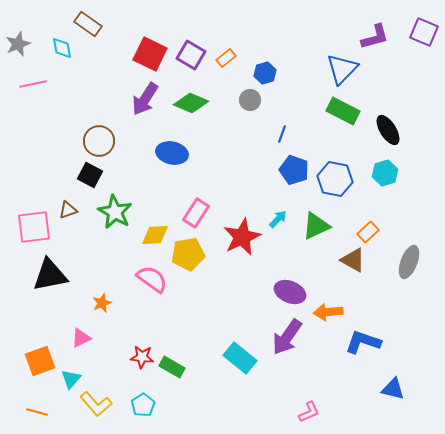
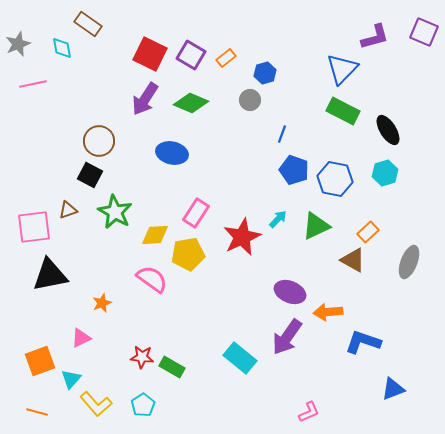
blue triangle at (393, 389): rotated 35 degrees counterclockwise
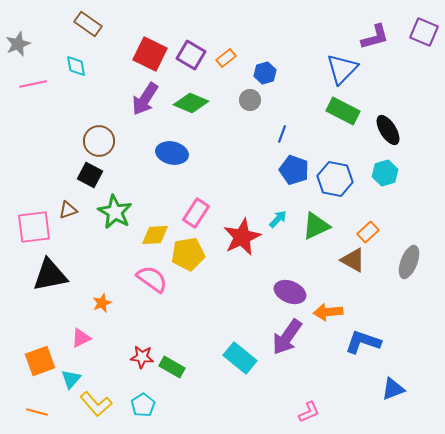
cyan diamond at (62, 48): moved 14 px right, 18 px down
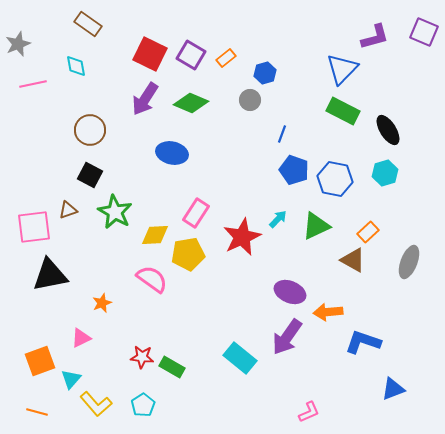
brown circle at (99, 141): moved 9 px left, 11 px up
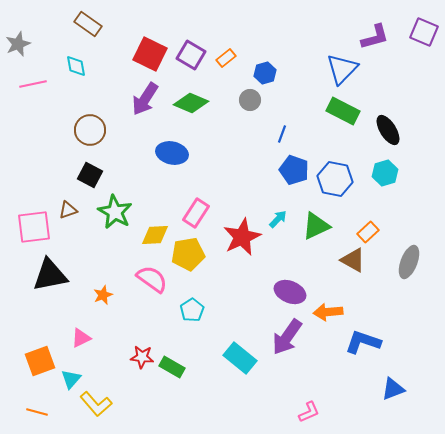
orange star at (102, 303): moved 1 px right, 8 px up
cyan pentagon at (143, 405): moved 49 px right, 95 px up
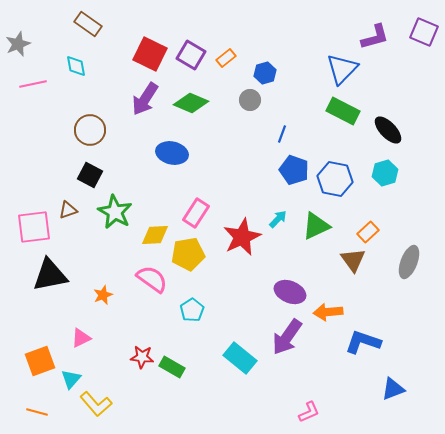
black ellipse at (388, 130): rotated 12 degrees counterclockwise
brown triangle at (353, 260): rotated 24 degrees clockwise
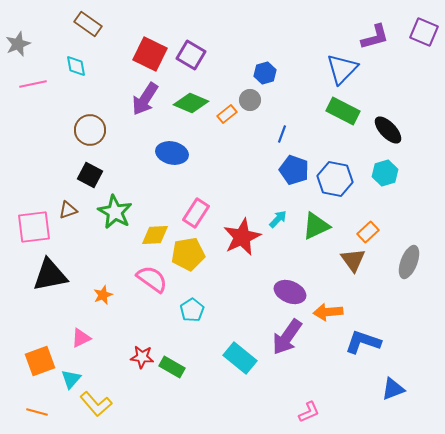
orange rectangle at (226, 58): moved 1 px right, 56 px down
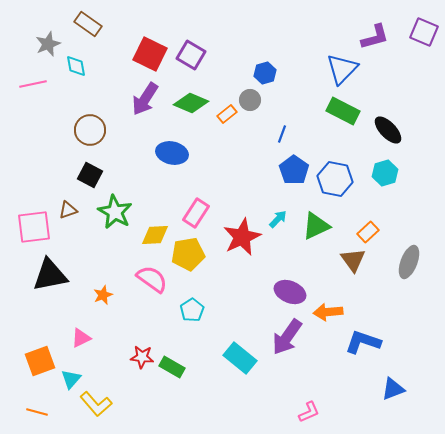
gray star at (18, 44): moved 30 px right
blue pentagon at (294, 170): rotated 16 degrees clockwise
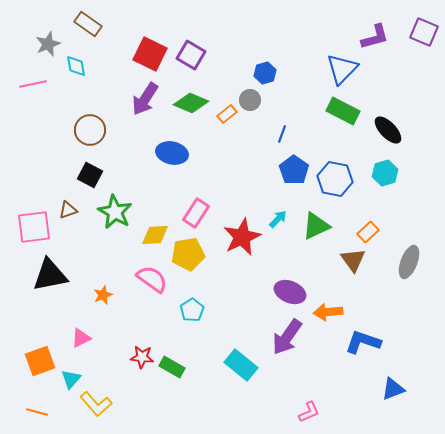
cyan rectangle at (240, 358): moved 1 px right, 7 px down
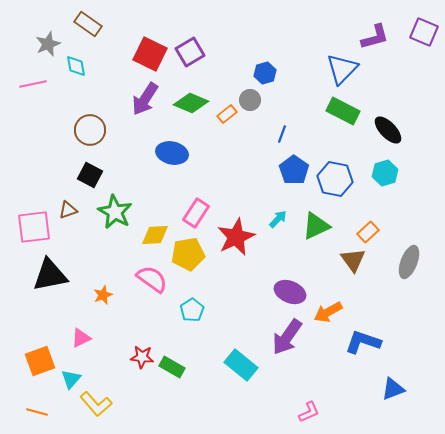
purple square at (191, 55): moved 1 px left, 3 px up; rotated 28 degrees clockwise
red star at (242, 237): moved 6 px left
orange arrow at (328, 312): rotated 24 degrees counterclockwise
